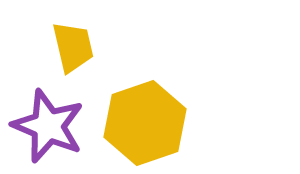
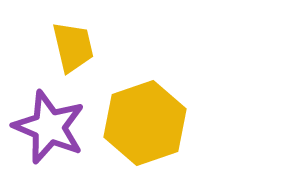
purple star: moved 1 px right, 1 px down
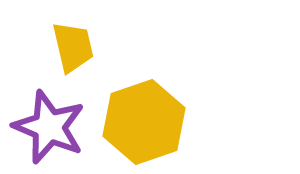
yellow hexagon: moved 1 px left, 1 px up
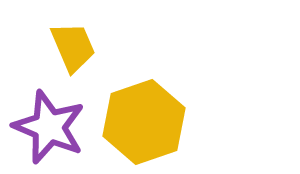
yellow trapezoid: rotated 10 degrees counterclockwise
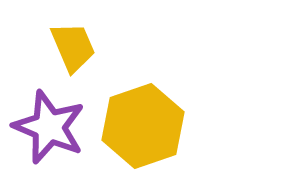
yellow hexagon: moved 1 px left, 4 px down
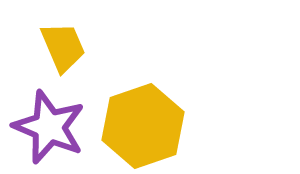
yellow trapezoid: moved 10 px left
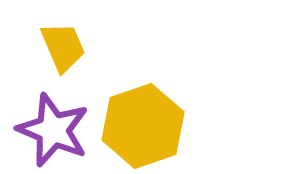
purple star: moved 4 px right, 3 px down
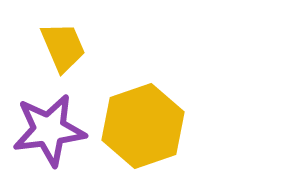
purple star: moved 4 px left; rotated 30 degrees counterclockwise
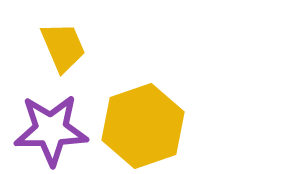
purple star: moved 2 px right; rotated 6 degrees clockwise
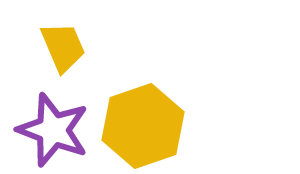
purple star: moved 2 px right; rotated 22 degrees clockwise
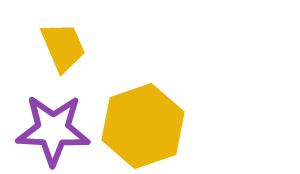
purple star: rotated 18 degrees counterclockwise
